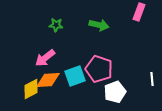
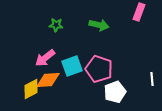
cyan square: moved 3 px left, 10 px up
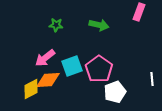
pink pentagon: rotated 16 degrees clockwise
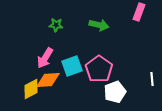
pink arrow: rotated 20 degrees counterclockwise
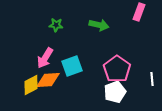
pink pentagon: moved 18 px right
yellow diamond: moved 4 px up
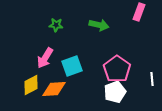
orange diamond: moved 6 px right, 9 px down
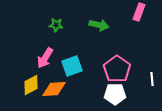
white pentagon: moved 2 px down; rotated 20 degrees clockwise
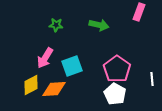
white pentagon: rotated 30 degrees clockwise
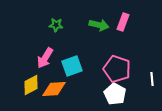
pink rectangle: moved 16 px left, 10 px down
pink pentagon: rotated 16 degrees counterclockwise
